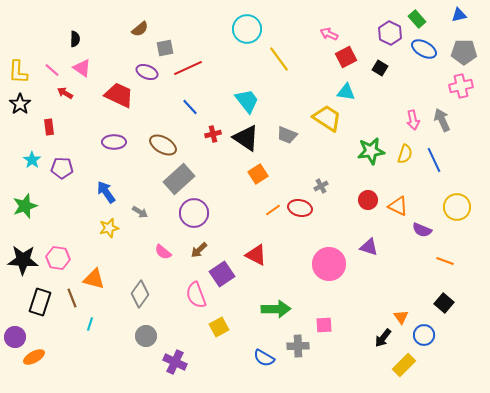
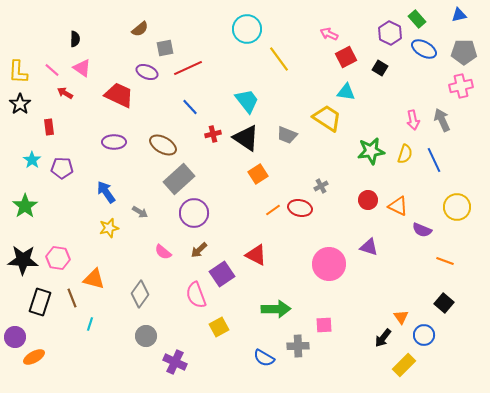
green star at (25, 206): rotated 15 degrees counterclockwise
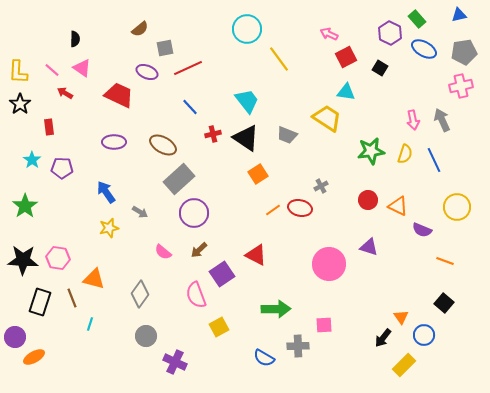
gray pentagon at (464, 52): rotated 10 degrees counterclockwise
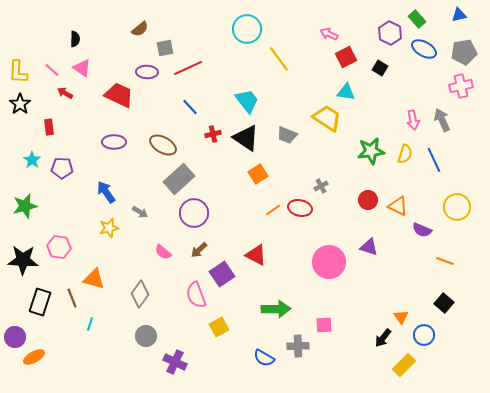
purple ellipse at (147, 72): rotated 20 degrees counterclockwise
green star at (25, 206): rotated 20 degrees clockwise
pink hexagon at (58, 258): moved 1 px right, 11 px up
pink circle at (329, 264): moved 2 px up
